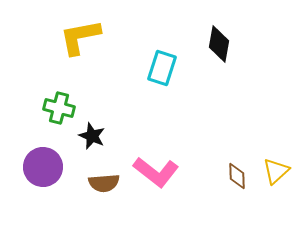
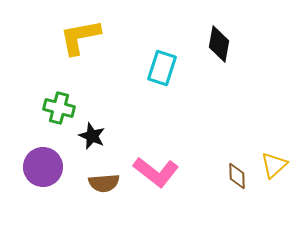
yellow triangle: moved 2 px left, 6 px up
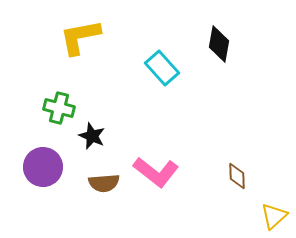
cyan rectangle: rotated 60 degrees counterclockwise
yellow triangle: moved 51 px down
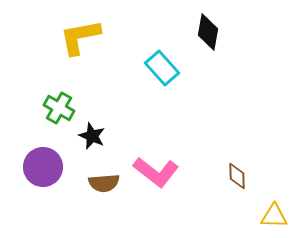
black diamond: moved 11 px left, 12 px up
green cross: rotated 16 degrees clockwise
yellow triangle: rotated 44 degrees clockwise
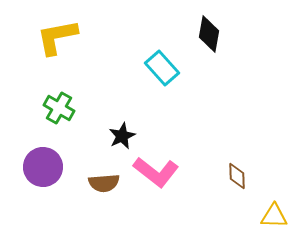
black diamond: moved 1 px right, 2 px down
yellow L-shape: moved 23 px left
black star: moved 30 px right; rotated 24 degrees clockwise
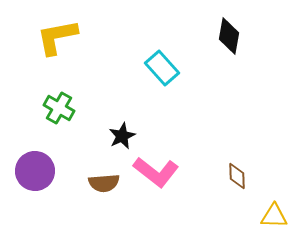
black diamond: moved 20 px right, 2 px down
purple circle: moved 8 px left, 4 px down
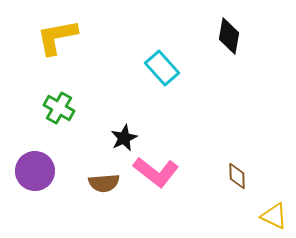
black star: moved 2 px right, 2 px down
yellow triangle: rotated 24 degrees clockwise
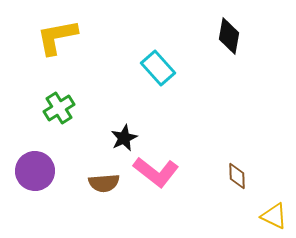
cyan rectangle: moved 4 px left
green cross: rotated 28 degrees clockwise
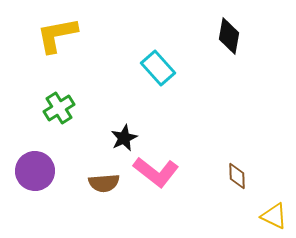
yellow L-shape: moved 2 px up
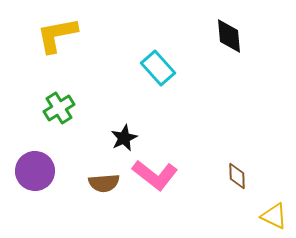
black diamond: rotated 15 degrees counterclockwise
pink L-shape: moved 1 px left, 3 px down
